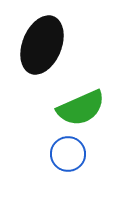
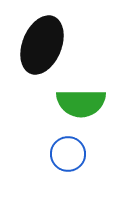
green semicircle: moved 5 px up; rotated 24 degrees clockwise
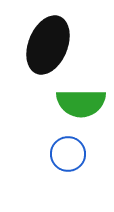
black ellipse: moved 6 px right
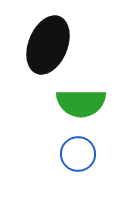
blue circle: moved 10 px right
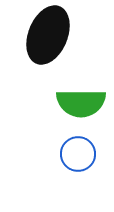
black ellipse: moved 10 px up
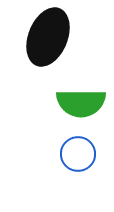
black ellipse: moved 2 px down
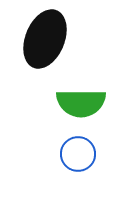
black ellipse: moved 3 px left, 2 px down
